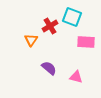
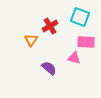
cyan square: moved 8 px right
pink triangle: moved 2 px left, 19 px up
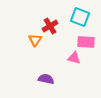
orange triangle: moved 4 px right
purple semicircle: moved 3 px left, 11 px down; rotated 28 degrees counterclockwise
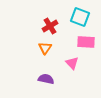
orange triangle: moved 10 px right, 8 px down
pink triangle: moved 2 px left, 5 px down; rotated 32 degrees clockwise
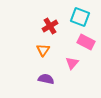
pink rectangle: rotated 24 degrees clockwise
orange triangle: moved 2 px left, 2 px down
pink triangle: rotated 24 degrees clockwise
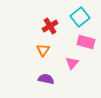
cyan square: rotated 30 degrees clockwise
pink rectangle: rotated 12 degrees counterclockwise
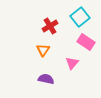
pink rectangle: rotated 18 degrees clockwise
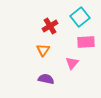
pink rectangle: rotated 36 degrees counterclockwise
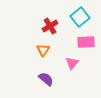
purple semicircle: rotated 28 degrees clockwise
